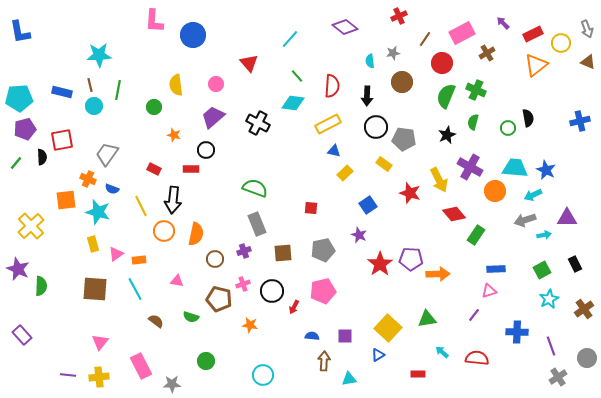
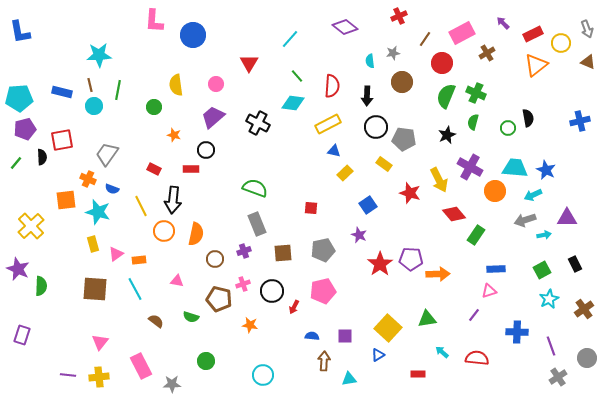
red triangle at (249, 63): rotated 12 degrees clockwise
green cross at (476, 90): moved 3 px down
purple rectangle at (22, 335): rotated 60 degrees clockwise
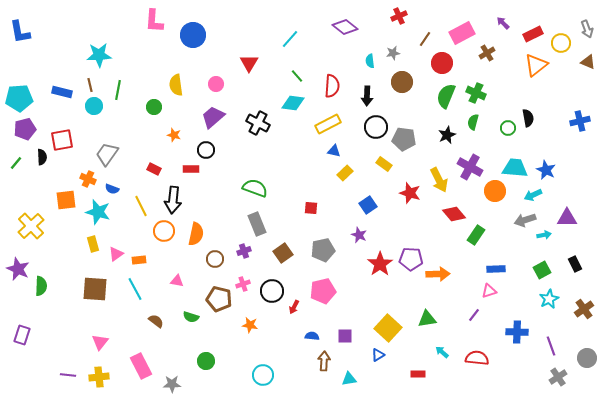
brown square at (283, 253): rotated 30 degrees counterclockwise
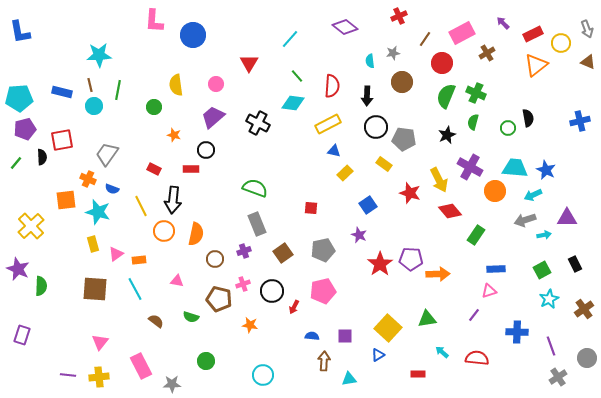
red diamond at (454, 214): moved 4 px left, 3 px up
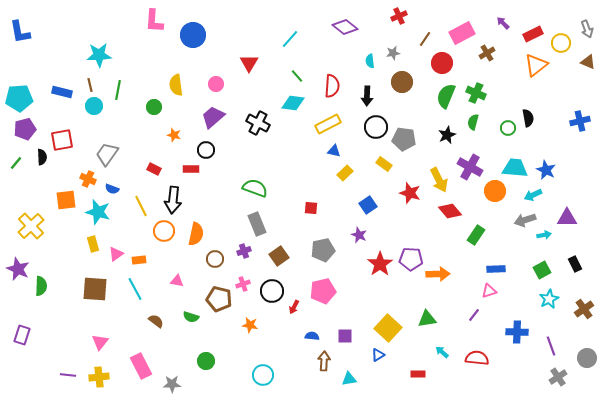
brown square at (283, 253): moved 4 px left, 3 px down
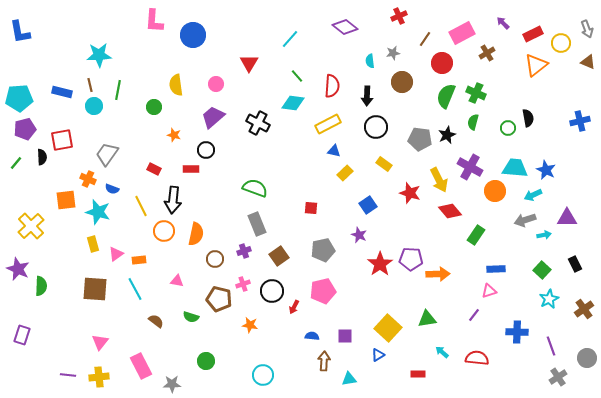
gray pentagon at (404, 139): moved 16 px right
green square at (542, 270): rotated 18 degrees counterclockwise
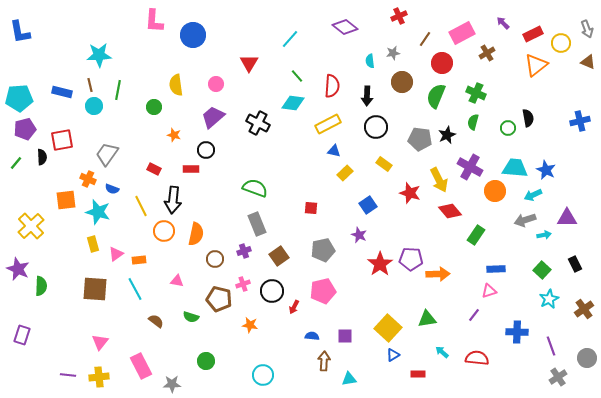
green semicircle at (446, 96): moved 10 px left
blue triangle at (378, 355): moved 15 px right
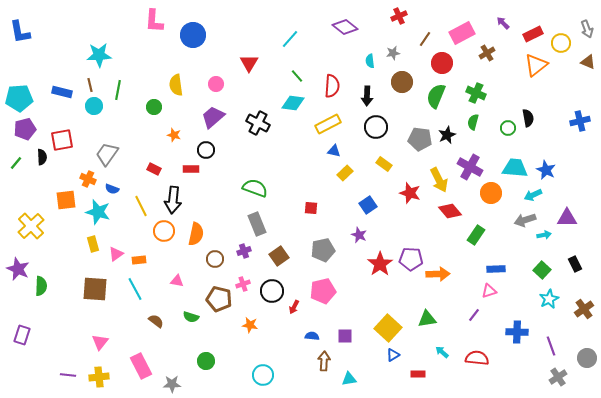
orange circle at (495, 191): moved 4 px left, 2 px down
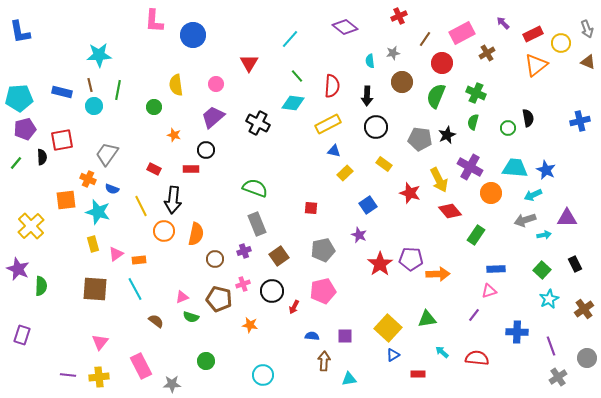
pink triangle at (177, 281): moved 5 px right, 16 px down; rotated 32 degrees counterclockwise
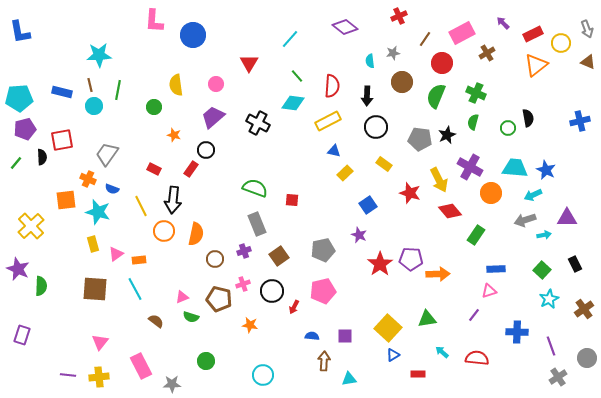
yellow rectangle at (328, 124): moved 3 px up
red rectangle at (191, 169): rotated 56 degrees counterclockwise
red square at (311, 208): moved 19 px left, 8 px up
